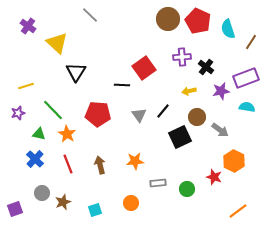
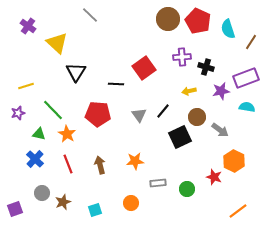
black cross at (206, 67): rotated 21 degrees counterclockwise
black line at (122, 85): moved 6 px left, 1 px up
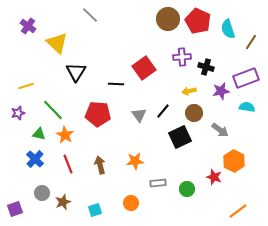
brown circle at (197, 117): moved 3 px left, 4 px up
orange star at (67, 134): moved 2 px left, 1 px down
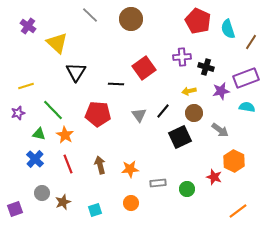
brown circle at (168, 19): moved 37 px left
orange star at (135, 161): moved 5 px left, 8 px down
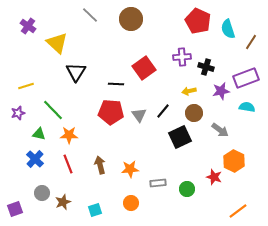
red pentagon at (98, 114): moved 13 px right, 2 px up
orange star at (65, 135): moved 4 px right; rotated 30 degrees counterclockwise
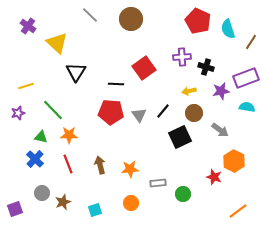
green triangle at (39, 134): moved 2 px right, 3 px down
green circle at (187, 189): moved 4 px left, 5 px down
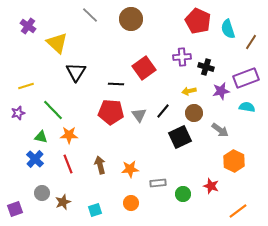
red star at (214, 177): moved 3 px left, 9 px down
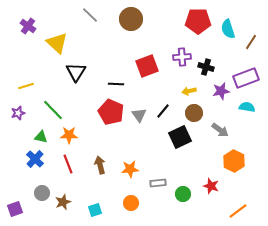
red pentagon at (198, 21): rotated 25 degrees counterclockwise
red square at (144, 68): moved 3 px right, 2 px up; rotated 15 degrees clockwise
red pentagon at (111, 112): rotated 20 degrees clockwise
